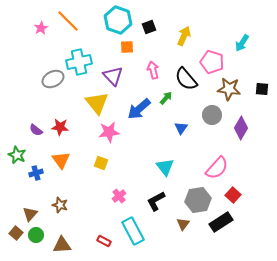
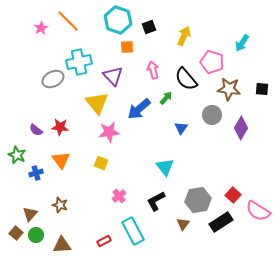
pink semicircle at (217, 168): moved 41 px right, 43 px down; rotated 80 degrees clockwise
red rectangle at (104, 241): rotated 56 degrees counterclockwise
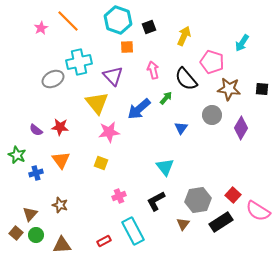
pink cross at (119, 196): rotated 16 degrees clockwise
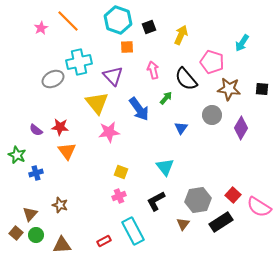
yellow arrow at (184, 36): moved 3 px left, 1 px up
blue arrow at (139, 109): rotated 85 degrees counterclockwise
orange triangle at (61, 160): moved 6 px right, 9 px up
yellow square at (101, 163): moved 20 px right, 9 px down
pink semicircle at (258, 211): moved 1 px right, 4 px up
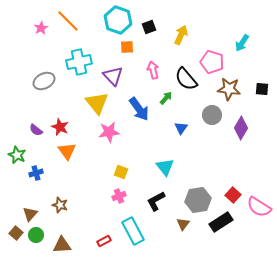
gray ellipse at (53, 79): moved 9 px left, 2 px down
red star at (60, 127): rotated 18 degrees clockwise
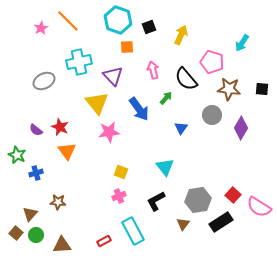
brown star at (60, 205): moved 2 px left, 3 px up; rotated 14 degrees counterclockwise
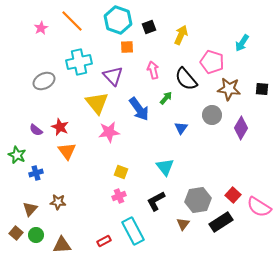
orange line at (68, 21): moved 4 px right
brown triangle at (30, 214): moved 5 px up
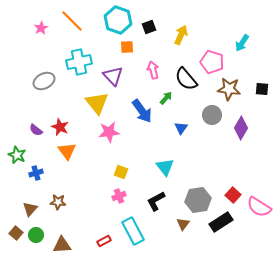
blue arrow at (139, 109): moved 3 px right, 2 px down
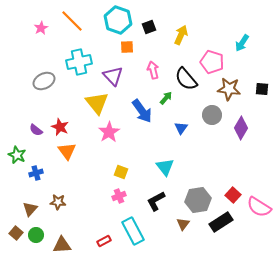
pink star at (109, 132): rotated 25 degrees counterclockwise
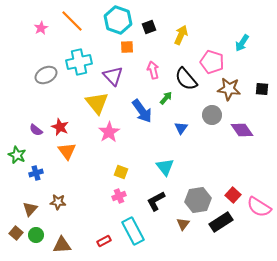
gray ellipse at (44, 81): moved 2 px right, 6 px up
purple diamond at (241, 128): moved 1 px right, 2 px down; rotated 65 degrees counterclockwise
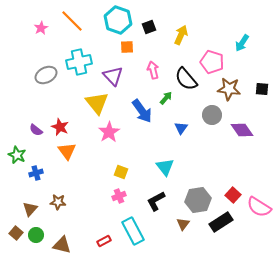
brown triangle at (62, 245): rotated 18 degrees clockwise
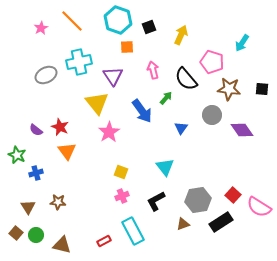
purple triangle at (113, 76): rotated 10 degrees clockwise
pink cross at (119, 196): moved 3 px right
brown triangle at (30, 209): moved 2 px left, 2 px up; rotated 14 degrees counterclockwise
brown triangle at (183, 224): rotated 32 degrees clockwise
